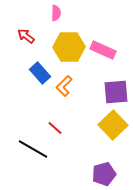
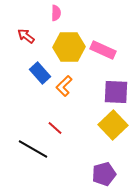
purple square: rotated 8 degrees clockwise
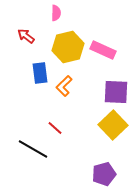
yellow hexagon: moved 1 px left; rotated 12 degrees counterclockwise
blue rectangle: rotated 35 degrees clockwise
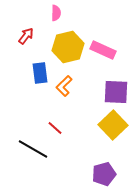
red arrow: rotated 90 degrees clockwise
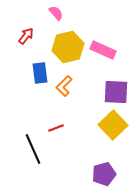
pink semicircle: rotated 42 degrees counterclockwise
red line: moved 1 px right; rotated 63 degrees counterclockwise
black line: rotated 36 degrees clockwise
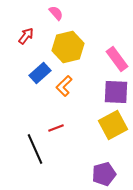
pink rectangle: moved 14 px right, 9 px down; rotated 30 degrees clockwise
blue rectangle: rotated 55 degrees clockwise
yellow square: rotated 16 degrees clockwise
black line: moved 2 px right
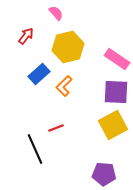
pink rectangle: rotated 20 degrees counterclockwise
blue rectangle: moved 1 px left, 1 px down
purple pentagon: rotated 20 degrees clockwise
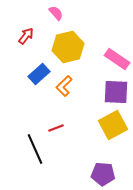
purple pentagon: moved 1 px left
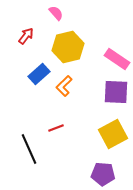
yellow square: moved 9 px down
black line: moved 6 px left
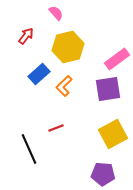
pink rectangle: rotated 70 degrees counterclockwise
purple square: moved 8 px left, 3 px up; rotated 12 degrees counterclockwise
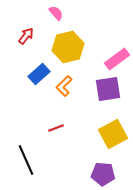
black line: moved 3 px left, 11 px down
